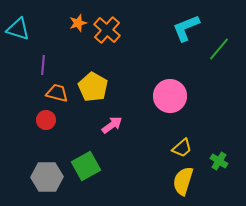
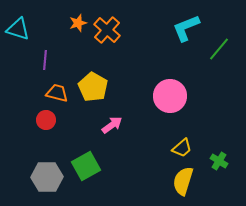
purple line: moved 2 px right, 5 px up
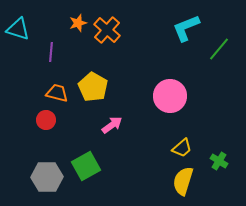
purple line: moved 6 px right, 8 px up
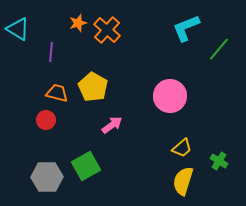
cyan triangle: rotated 15 degrees clockwise
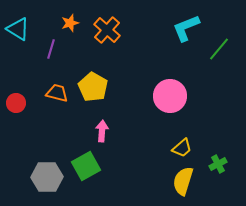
orange star: moved 8 px left
purple line: moved 3 px up; rotated 12 degrees clockwise
red circle: moved 30 px left, 17 px up
pink arrow: moved 10 px left, 6 px down; rotated 50 degrees counterclockwise
green cross: moved 1 px left, 3 px down; rotated 30 degrees clockwise
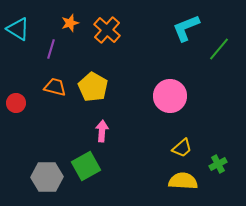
orange trapezoid: moved 2 px left, 6 px up
yellow semicircle: rotated 76 degrees clockwise
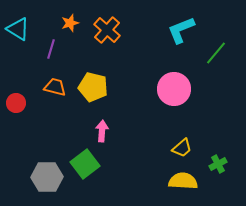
cyan L-shape: moved 5 px left, 2 px down
green line: moved 3 px left, 4 px down
yellow pentagon: rotated 16 degrees counterclockwise
pink circle: moved 4 px right, 7 px up
green square: moved 1 px left, 2 px up; rotated 8 degrees counterclockwise
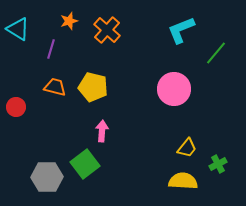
orange star: moved 1 px left, 2 px up
red circle: moved 4 px down
yellow trapezoid: moved 5 px right; rotated 10 degrees counterclockwise
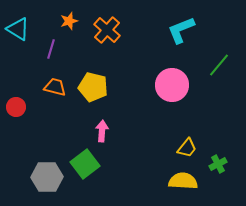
green line: moved 3 px right, 12 px down
pink circle: moved 2 px left, 4 px up
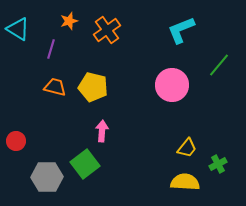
orange cross: rotated 12 degrees clockwise
red circle: moved 34 px down
yellow semicircle: moved 2 px right, 1 px down
